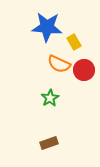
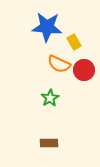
brown rectangle: rotated 18 degrees clockwise
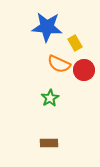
yellow rectangle: moved 1 px right, 1 px down
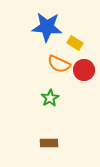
yellow rectangle: rotated 28 degrees counterclockwise
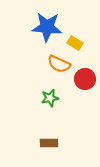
red circle: moved 1 px right, 9 px down
green star: rotated 18 degrees clockwise
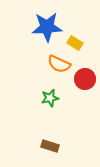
blue star: rotated 8 degrees counterclockwise
brown rectangle: moved 1 px right, 3 px down; rotated 18 degrees clockwise
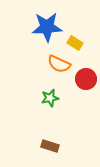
red circle: moved 1 px right
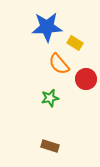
orange semicircle: rotated 25 degrees clockwise
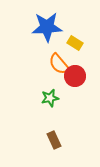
red circle: moved 11 px left, 3 px up
brown rectangle: moved 4 px right, 6 px up; rotated 48 degrees clockwise
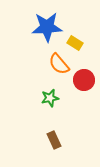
red circle: moved 9 px right, 4 px down
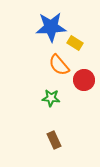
blue star: moved 4 px right
orange semicircle: moved 1 px down
green star: moved 1 px right; rotated 18 degrees clockwise
